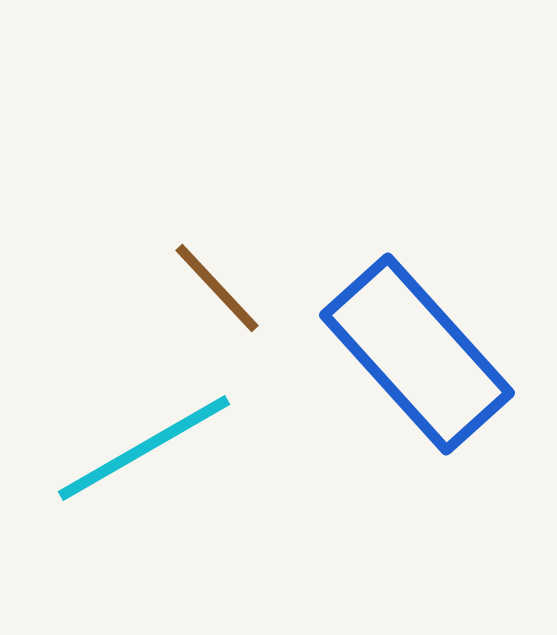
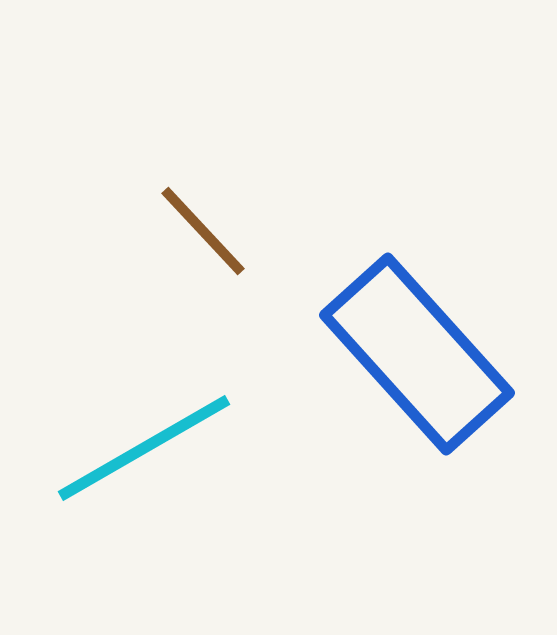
brown line: moved 14 px left, 57 px up
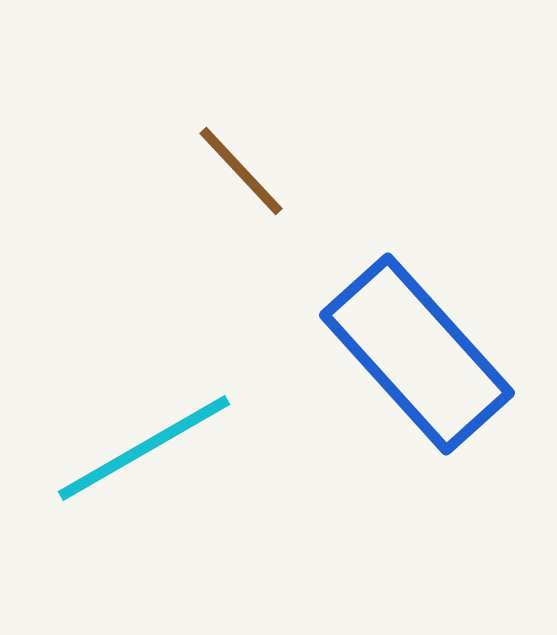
brown line: moved 38 px right, 60 px up
